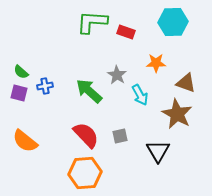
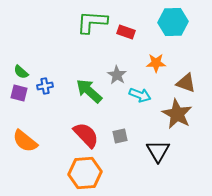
cyan arrow: rotated 40 degrees counterclockwise
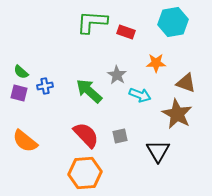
cyan hexagon: rotated 8 degrees counterclockwise
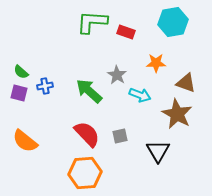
red semicircle: moved 1 px right, 1 px up
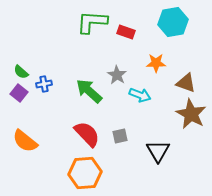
blue cross: moved 1 px left, 2 px up
purple square: rotated 24 degrees clockwise
brown star: moved 14 px right
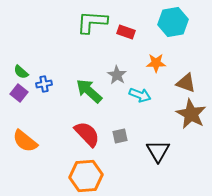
orange hexagon: moved 1 px right, 3 px down
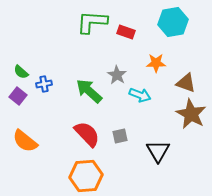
purple square: moved 1 px left, 3 px down
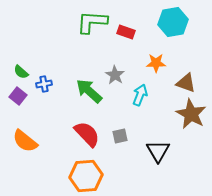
gray star: moved 2 px left
cyan arrow: rotated 90 degrees counterclockwise
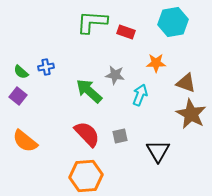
gray star: rotated 24 degrees counterclockwise
blue cross: moved 2 px right, 17 px up
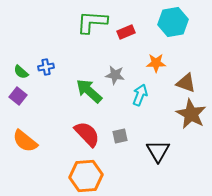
red rectangle: rotated 42 degrees counterclockwise
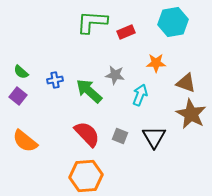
blue cross: moved 9 px right, 13 px down
gray square: rotated 35 degrees clockwise
black triangle: moved 4 px left, 14 px up
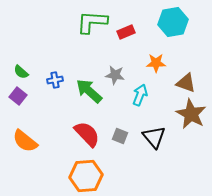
black triangle: rotated 10 degrees counterclockwise
